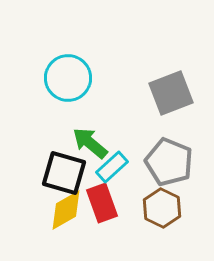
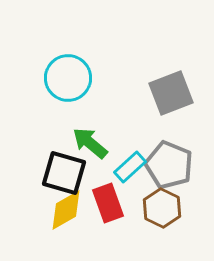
gray pentagon: moved 3 px down
cyan rectangle: moved 18 px right
red rectangle: moved 6 px right
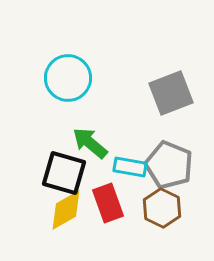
cyan rectangle: rotated 52 degrees clockwise
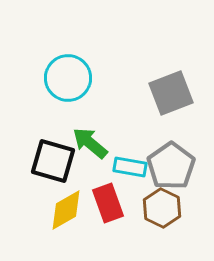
gray pentagon: moved 2 px right, 1 px down; rotated 15 degrees clockwise
black square: moved 11 px left, 12 px up
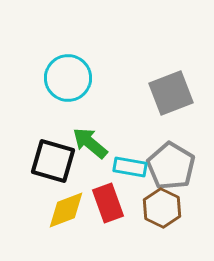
gray pentagon: rotated 6 degrees counterclockwise
yellow diamond: rotated 9 degrees clockwise
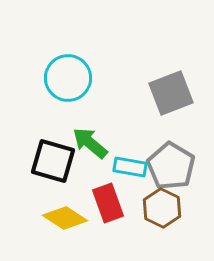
yellow diamond: moved 1 px left, 8 px down; rotated 54 degrees clockwise
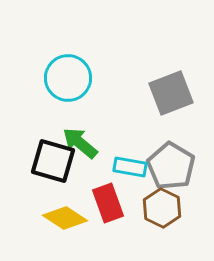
green arrow: moved 10 px left
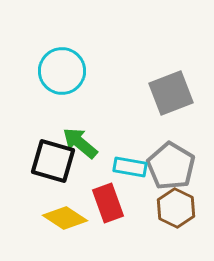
cyan circle: moved 6 px left, 7 px up
brown hexagon: moved 14 px right
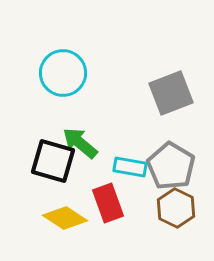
cyan circle: moved 1 px right, 2 px down
